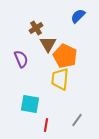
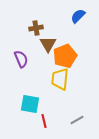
brown cross: rotated 24 degrees clockwise
orange pentagon: rotated 25 degrees clockwise
gray line: rotated 24 degrees clockwise
red line: moved 2 px left, 4 px up; rotated 24 degrees counterclockwise
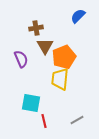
brown triangle: moved 3 px left, 2 px down
orange pentagon: moved 1 px left, 1 px down
cyan square: moved 1 px right, 1 px up
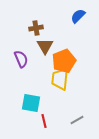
orange pentagon: moved 4 px down
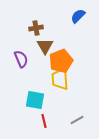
orange pentagon: moved 3 px left
yellow trapezoid: rotated 10 degrees counterclockwise
cyan square: moved 4 px right, 3 px up
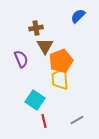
cyan square: rotated 24 degrees clockwise
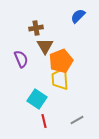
cyan square: moved 2 px right, 1 px up
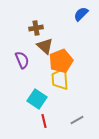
blue semicircle: moved 3 px right, 2 px up
brown triangle: rotated 18 degrees counterclockwise
purple semicircle: moved 1 px right, 1 px down
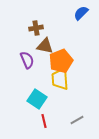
blue semicircle: moved 1 px up
brown triangle: rotated 30 degrees counterclockwise
purple semicircle: moved 5 px right
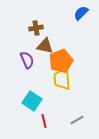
yellow trapezoid: moved 2 px right
cyan square: moved 5 px left, 2 px down
